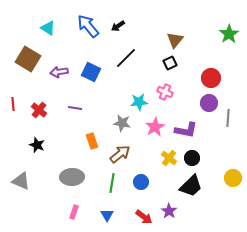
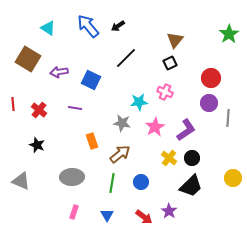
blue square: moved 8 px down
purple L-shape: rotated 45 degrees counterclockwise
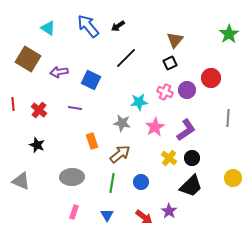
purple circle: moved 22 px left, 13 px up
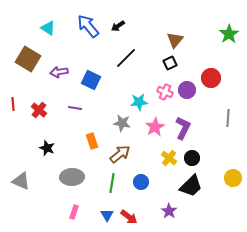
purple L-shape: moved 3 px left, 2 px up; rotated 30 degrees counterclockwise
black star: moved 10 px right, 3 px down
red arrow: moved 15 px left
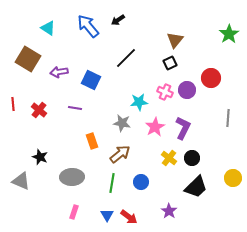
black arrow: moved 6 px up
black star: moved 7 px left, 9 px down
black trapezoid: moved 5 px right, 1 px down
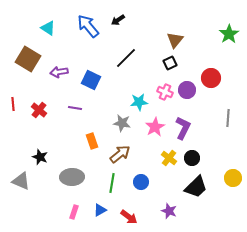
purple star: rotated 14 degrees counterclockwise
blue triangle: moved 7 px left, 5 px up; rotated 32 degrees clockwise
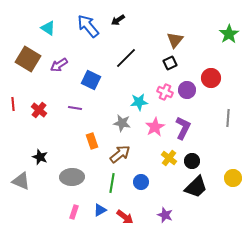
purple arrow: moved 7 px up; rotated 24 degrees counterclockwise
black circle: moved 3 px down
purple star: moved 4 px left, 4 px down
red arrow: moved 4 px left
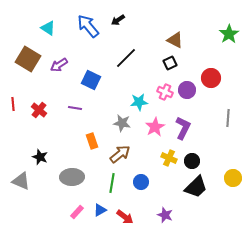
brown triangle: rotated 42 degrees counterclockwise
yellow cross: rotated 14 degrees counterclockwise
pink rectangle: moved 3 px right; rotated 24 degrees clockwise
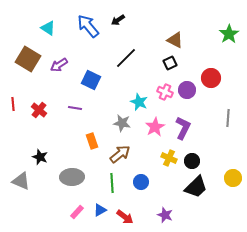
cyan star: rotated 30 degrees clockwise
green line: rotated 12 degrees counterclockwise
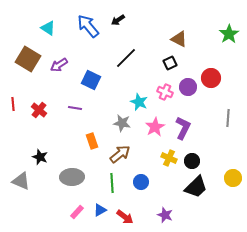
brown triangle: moved 4 px right, 1 px up
purple circle: moved 1 px right, 3 px up
